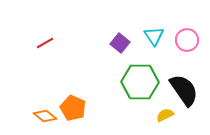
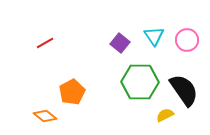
orange pentagon: moved 1 px left, 16 px up; rotated 20 degrees clockwise
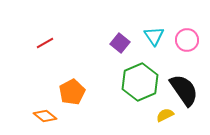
green hexagon: rotated 24 degrees counterclockwise
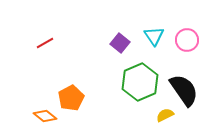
orange pentagon: moved 1 px left, 6 px down
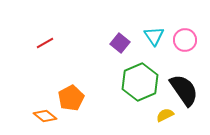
pink circle: moved 2 px left
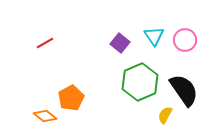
yellow semicircle: rotated 36 degrees counterclockwise
